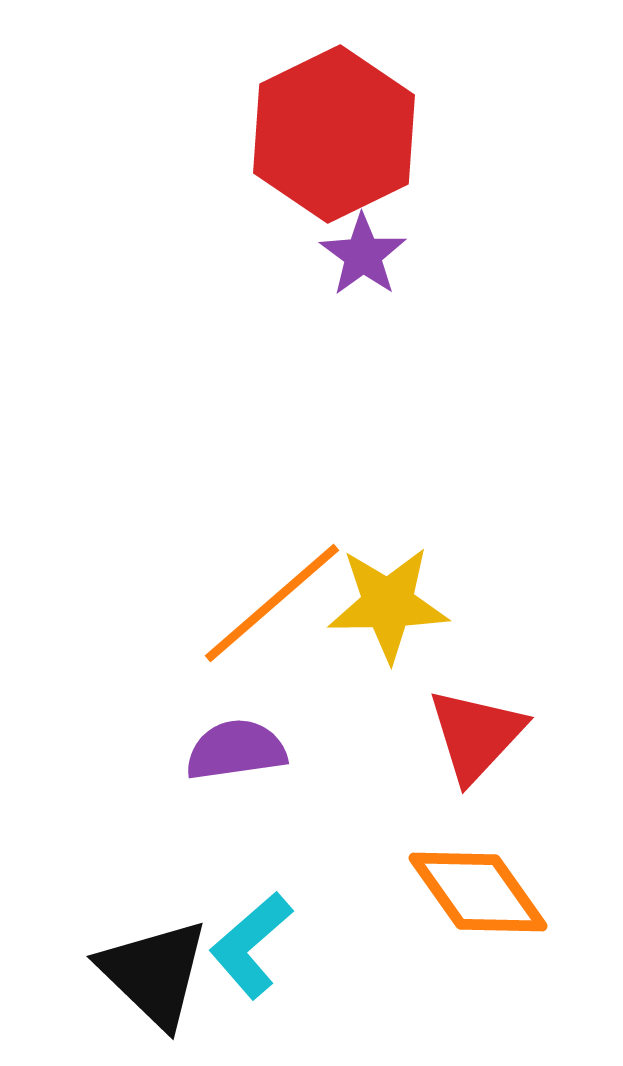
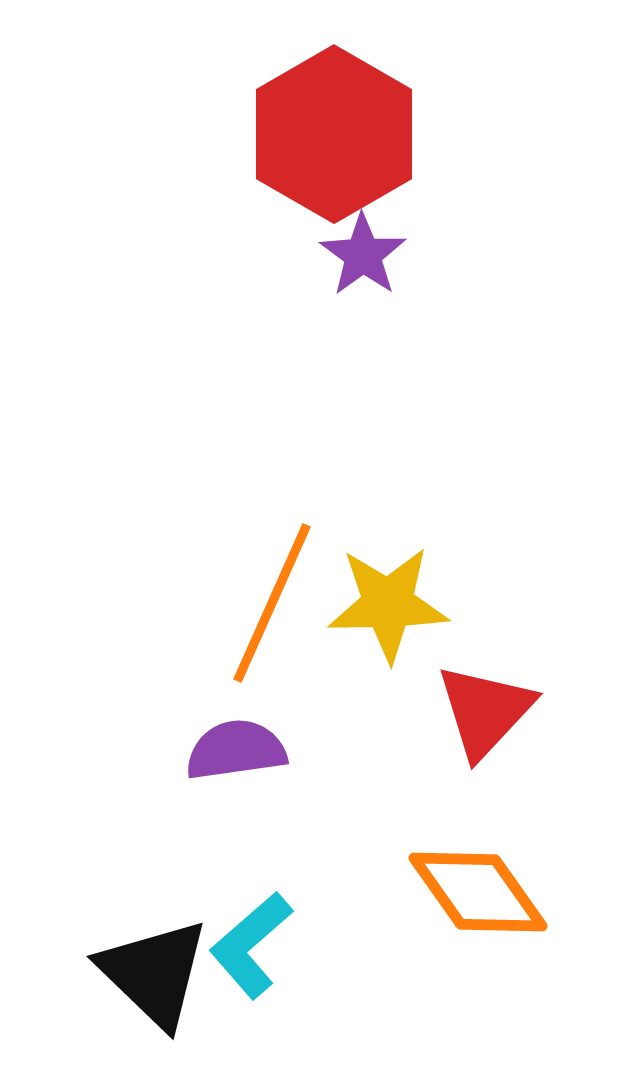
red hexagon: rotated 4 degrees counterclockwise
orange line: rotated 25 degrees counterclockwise
red triangle: moved 9 px right, 24 px up
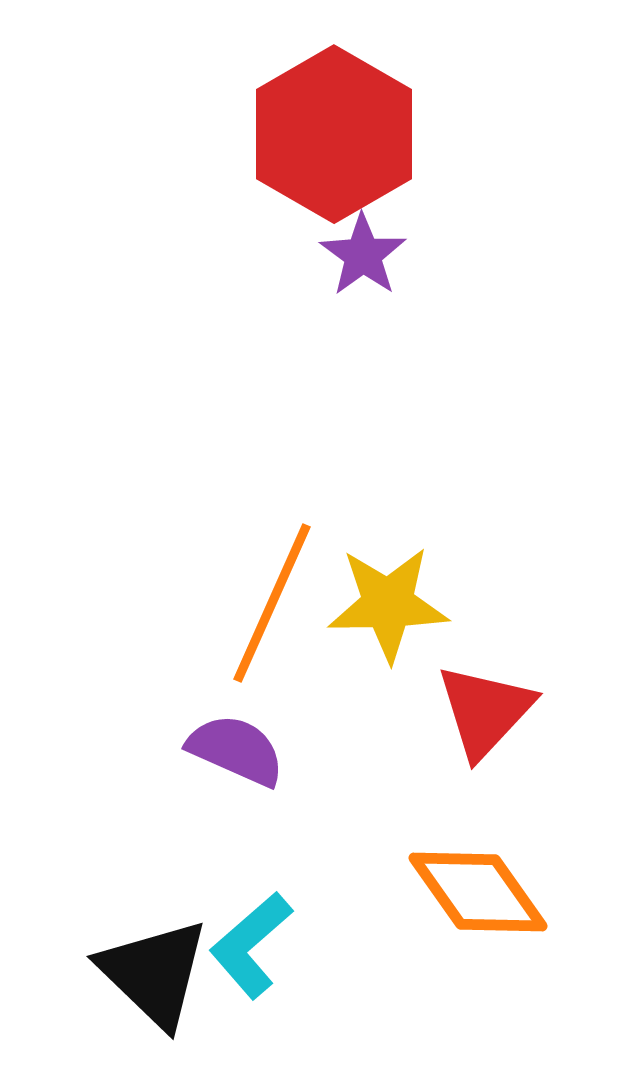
purple semicircle: rotated 32 degrees clockwise
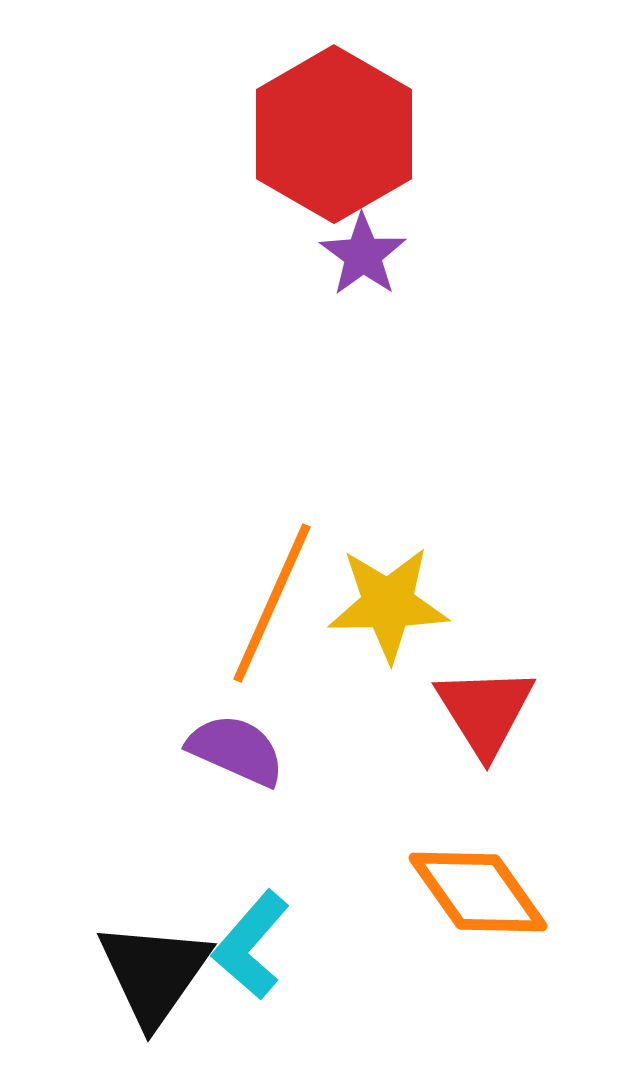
red triangle: rotated 15 degrees counterclockwise
cyan L-shape: rotated 8 degrees counterclockwise
black triangle: rotated 21 degrees clockwise
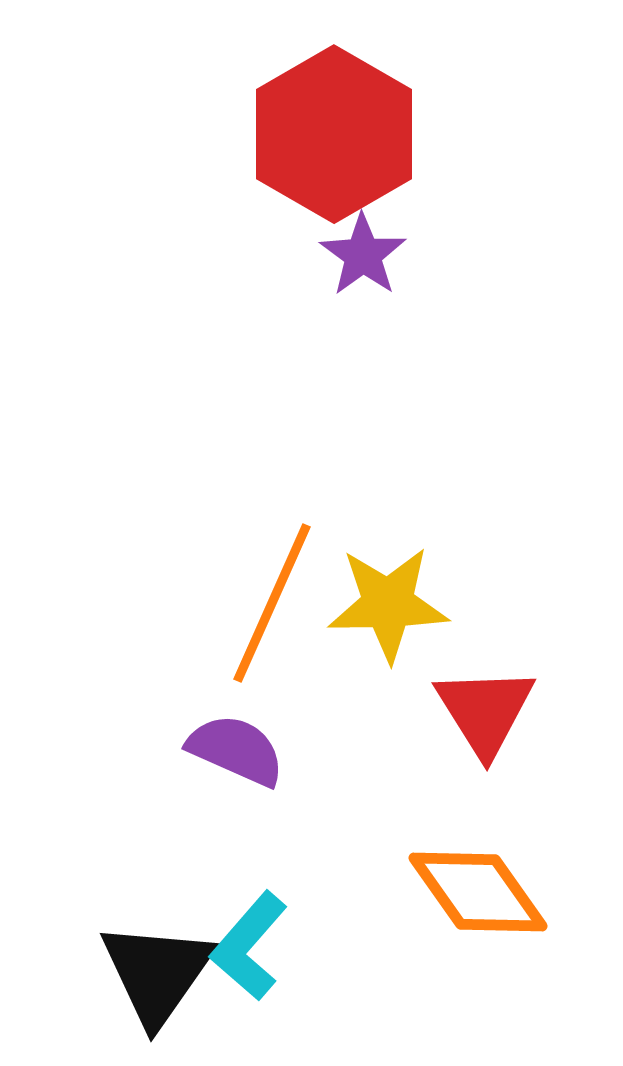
cyan L-shape: moved 2 px left, 1 px down
black triangle: moved 3 px right
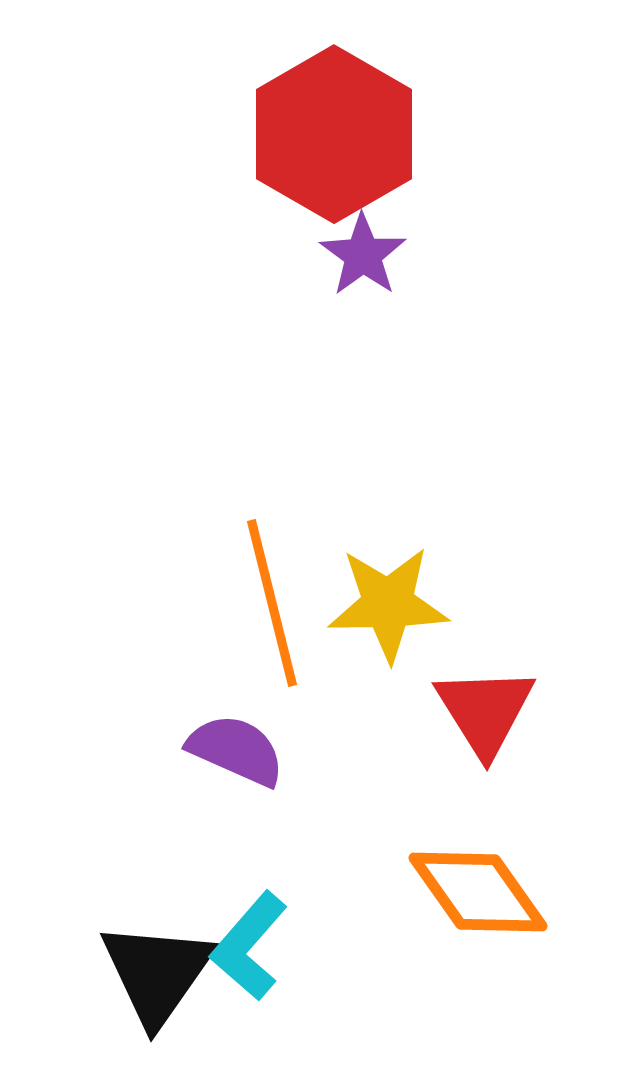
orange line: rotated 38 degrees counterclockwise
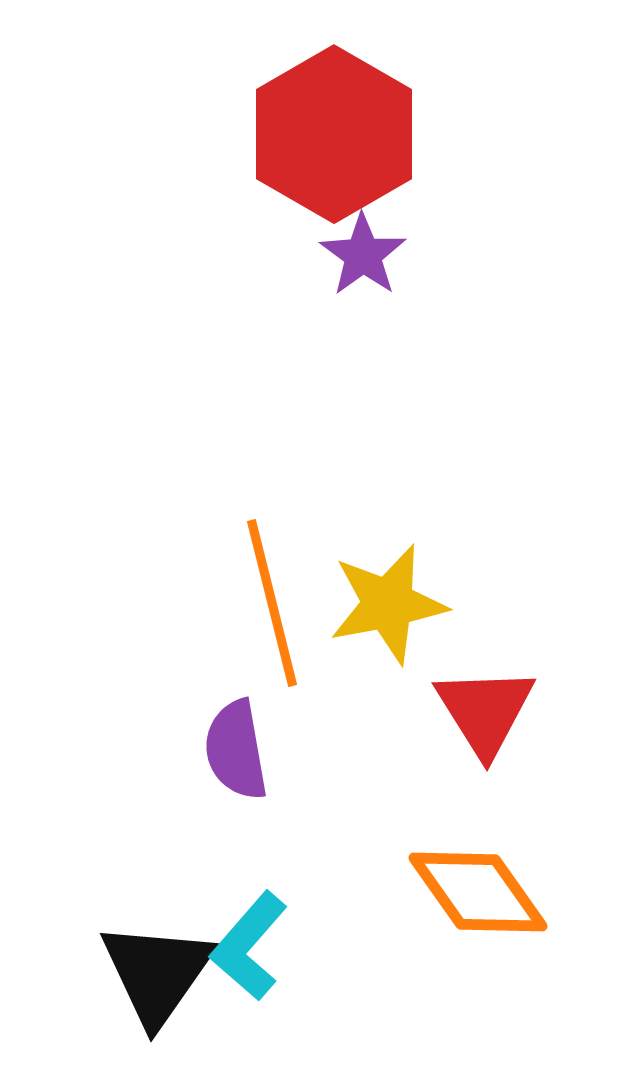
yellow star: rotated 10 degrees counterclockwise
purple semicircle: rotated 124 degrees counterclockwise
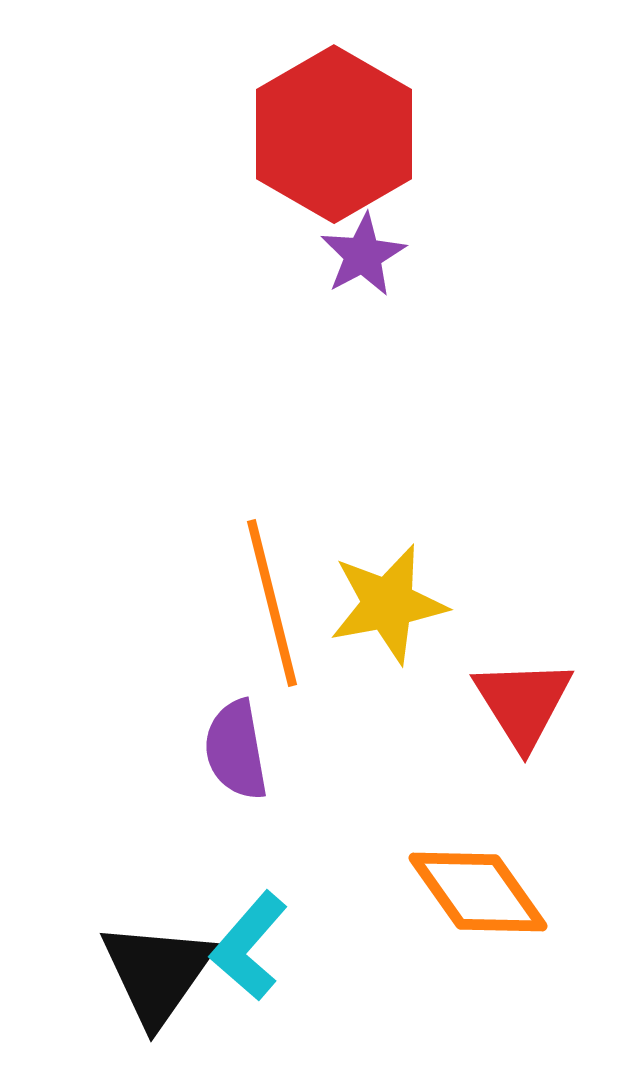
purple star: rotated 8 degrees clockwise
red triangle: moved 38 px right, 8 px up
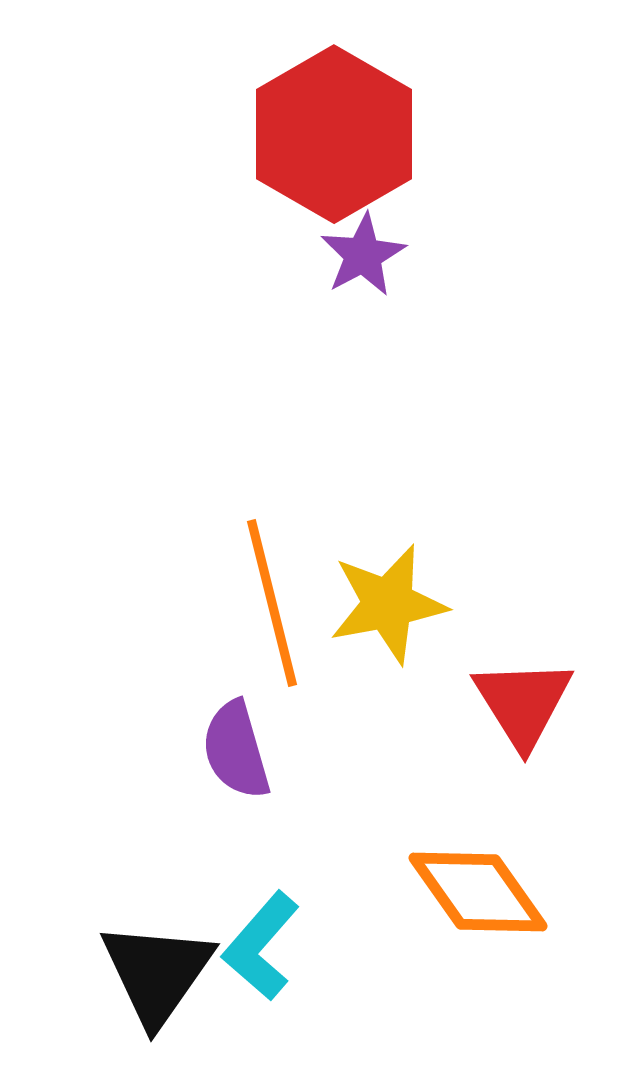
purple semicircle: rotated 6 degrees counterclockwise
cyan L-shape: moved 12 px right
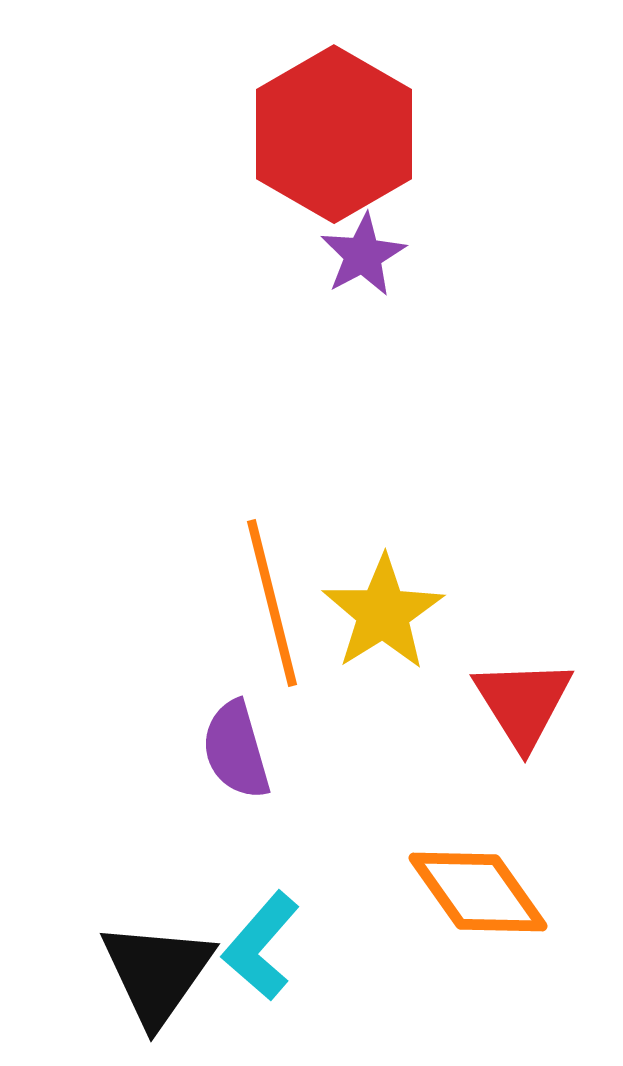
yellow star: moved 5 px left, 9 px down; rotated 21 degrees counterclockwise
